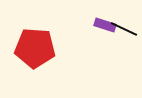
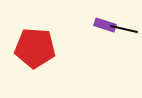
black line: rotated 12 degrees counterclockwise
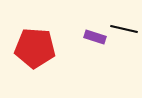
purple rectangle: moved 10 px left, 12 px down
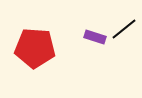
black line: rotated 52 degrees counterclockwise
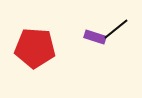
black line: moved 8 px left
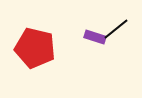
red pentagon: rotated 9 degrees clockwise
